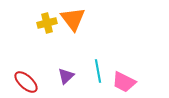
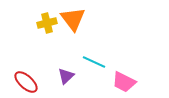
cyan line: moved 4 px left, 9 px up; rotated 55 degrees counterclockwise
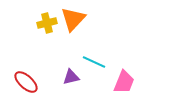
orange triangle: rotated 20 degrees clockwise
purple triangle: moved 5 px right, 1 px down; rotated 30 degrees clockwise
pink trapezoid: rotated 95 degrees counterclockwise
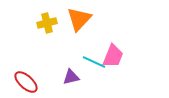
orange triangle: moved 6 px right
pink trapezoid: moved 11 px left, 26 px up
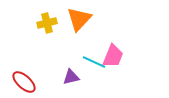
red ellipse: moved 2 px left
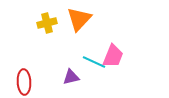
red ellipse: rotated 45 degrees clockwise
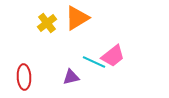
orange triangle: moved 2 px left, 1 px up; rotated 16 degrees clockwise
yellow cross: rotated 24 degrees counterclockwise
pink trapezoid: rotated 30 degrees clockwise
red ellipse: moved 5 px up
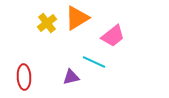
pink trapezoid: moved 20 px up
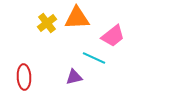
orange triangle: rotated 28 degrees clockwise
cyan line: moved 4 px up
purple triangle: moved 3 px right
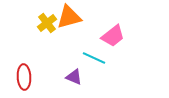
orange triangle: moved 8 px left, 1 px up; rotated 12 degrees counterclockwise
purple triangle: rotated 36 degrees clockwise
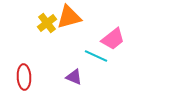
pink trapezoid: moved 3 px down
cyan line: moved 2 px right, 2 px up
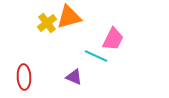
pink trapezoid: rotated 25 degrees counterclockwise
